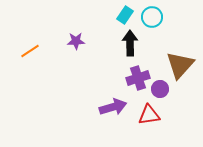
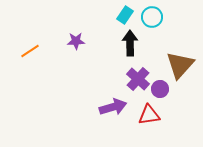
purple cross: moved 1 px down; rotated 30 degrees counterclockwise
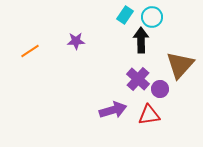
black arrow: moved 11 px right, 3 px up
purple arrow: moved 3 px down
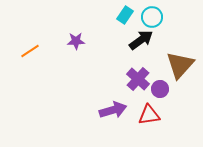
black arrow: rotated 55 degrees clockwise
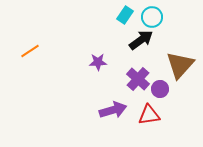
purple star: moved 22 px right, 21 px down
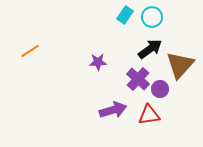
black arrow: moved 9 px right, 9 px down
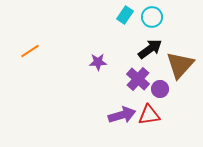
purple arrow: moved 9 px right, 5 px down
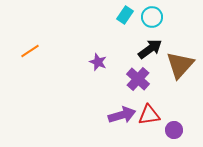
purple star: rotated 24 degrees clockwise
purple circle: moved 14 px right, 41 px down
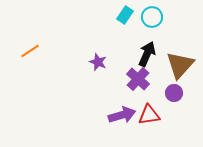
black arrow: moved 3 px left, 5 px down; rotated 30 degrees counterclockwise
purple circle: moved 37 px up
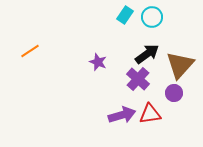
black arrow: rotated 30 degrees clockwise
red triangle: moved 1 px right, 1 px up
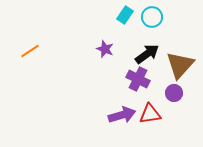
purple star: moved 7 px right, 13 px up
purple cross: rotated 15 degrees counterclockwise
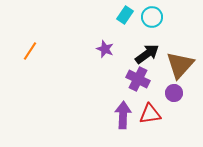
orange line: rotated 24 degrees counterclockwise
purple arrow: moved 1 px right; rotated 72 degrees counterclockwise
